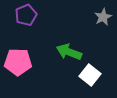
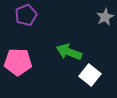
gray star: moved 2 px right
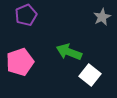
gray star: moved 3 px left
pink pentagon: moved 2 px right; rotated 20 degrees counterclockwise
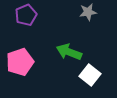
gray star: moved 14 px left, 5 px up; rotated 18 degrees clockwise
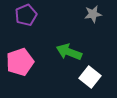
gray star: moved 5 px right, 2 px down
white square: moved 2 px down
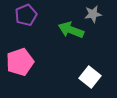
green arrow: moved 2 px right, 22 px up
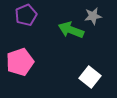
gray star: moved 2 px down
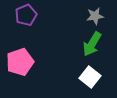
gray star: moved 2 px right
green arrow: moved 21 px right, 14 px down; rotated 80 degrees counterclockwise
